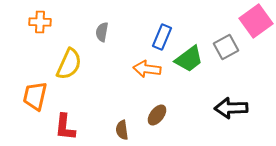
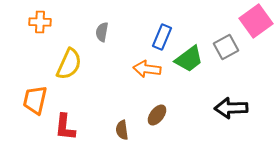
orange trapezoid: moved 4 px down
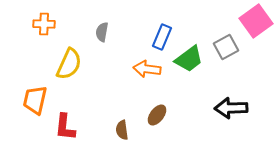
orange cross: moved 4 px right, 2 px down
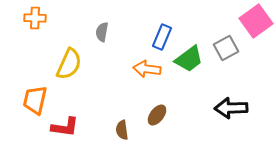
orange cross: moved 9 px left, 6 px up
gray square: moved 1 px down
red L-shape: rotated 88 degrees counterclockwise
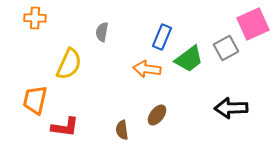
pink square: moved 3 px left, 3 px down; rotated 12 degrees clockwise
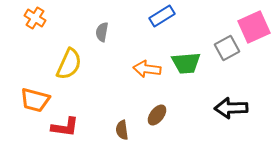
orange cross: rotated 30 degrees clockwise
pink square: moved 1 px right, 3 px down
blue rectangle: moved 21 px up; rotated 35 degrees clockwise
gray square: moved 1 px right
green trapezoid: moved 3 px left, 4 px down; rotated 32 degrees clockwise
orange trapezoid: rotated 88 degrees counterclockwise
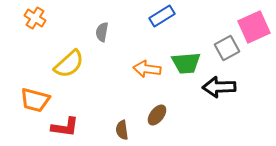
yellow semicircle: rotated 24 degrees clockwise
black arrow: moved 12 px left, 21 px up
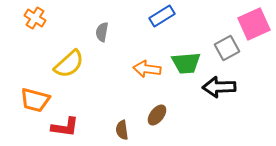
pink square: moved 3 px up
